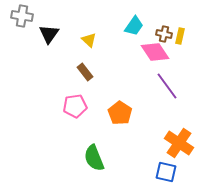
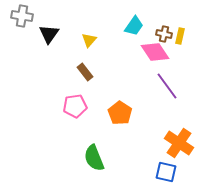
yellow triangle: rotated 28 degrees clockwise
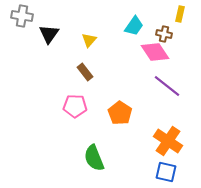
yellow rectangle: moved 22 px up
purple line: rotated 16 degrees counterclockwise
pink pentagon: rotated 10 degrees clockwise
orange cross: moved 11 px left, 2 px up
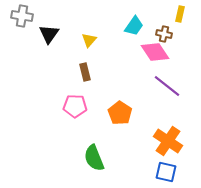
brown rectangle: rotated 24 degrees clockwise
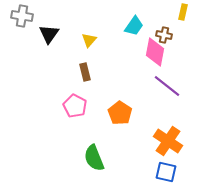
yellow rectangle: moved 3 px right, 2 px up
brown cross: moved 1 px down
pink diamond: rotated 44 degrees clockwise
pink pentagon: rotated 25 degrees clockwise
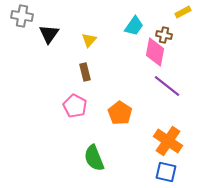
yellow rectangle: rotated 49 degrees clockwise
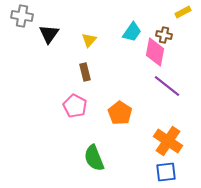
cyan trapezoid: moved 2 px left, 6 px down
blue square: rotated 20 degrees counterclockwise
